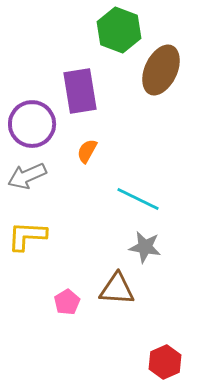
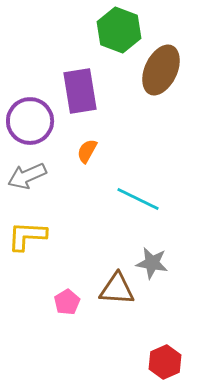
purple circle: moved 2 px left, 3 px up
gray star: moved 7 px right, 16 px down
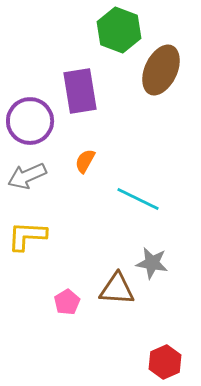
orange semicircle: moved 2 px left, 10 px down
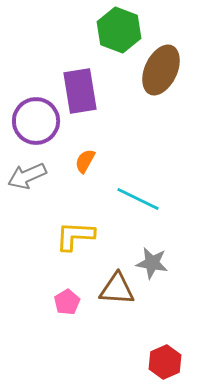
purple circle: moved 6 px right
yellow L-shape: moved 48 px right
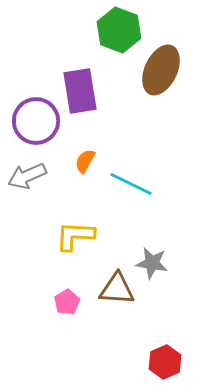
cyan line: moved 7 px left, 15 px up
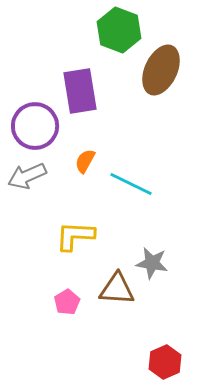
purple circle: moved 1 px left, 5 px down
